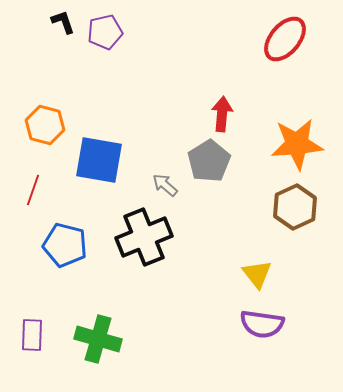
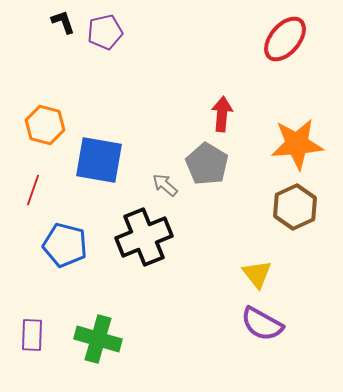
gray pentagon: moved 2 px left, 3 px down; rotated 9 degrees counterclockwise
purple semicircle: rotated 21 degrees clockwise
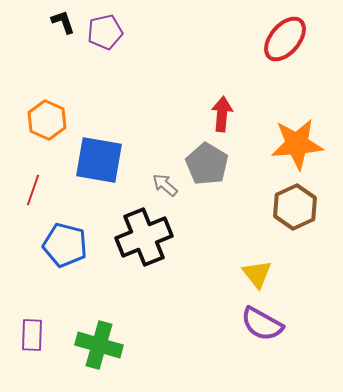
orange hexagon: moved 2 px right, 5 px up; rotated 9 degrees clockwise
green cross: moved 1 px right, 6 px down
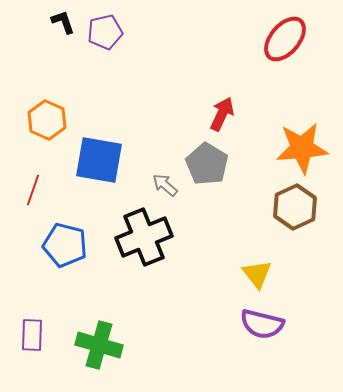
red arrow: rotated 20 degrees clockwise
orange star: moved 5 px right, 4 px down
purple semicircle: rotated 15 degrees counterclockwise
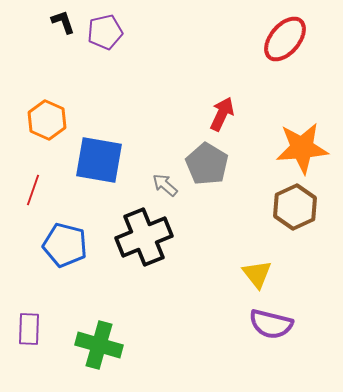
purple semicircle: moved 9 px right
purple rectangle: moved 3 px left, 6 px up
